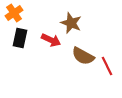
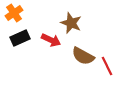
black rectangle: rotated 54 degrees clockwise
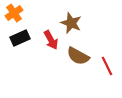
red arrow: rotated 36 degrees clockwise
brown semicircle: moved 5 px left
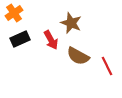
black rectangle: moved 1 px down
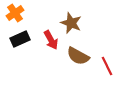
orange cross: moved 1 px right
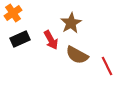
orange cross: moved 2 px left
brown star: rotated 20 degrees clockwise
brown semicircle: moved 1 px left, 1 px up
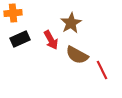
orange cross: rotated 30 degrees clockwise
red line: moved 5 px left, 4 px down
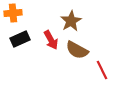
brown star: moved 2 px up
brown semicircle: moved 5 px up
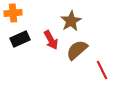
brown semicircle: rotated 110 degrees clockwise
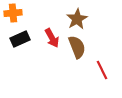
brown star: moved 6 px right, 2 px up
red arrow: moved 1 px right, 2 px up
brown semicircle: moved 3 px up; rotated 110 degrees clockwise
